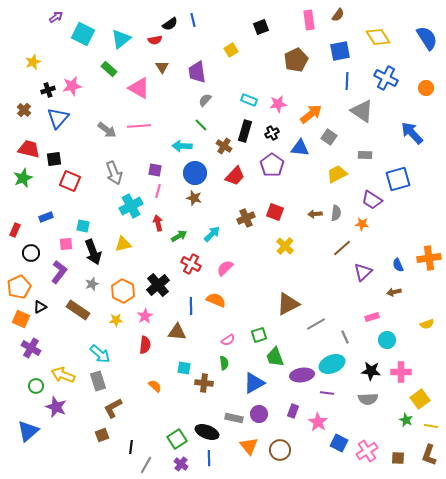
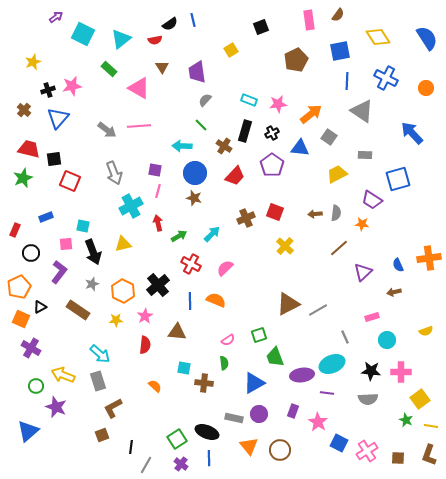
brown line at (342, 248): moved 3 px left
blue line at (191, 306): moved 1 px left, 5 px up
gray line at (316, 324): moved 2 px right, 14 px up
yellow semicircle at (427, 324): moved 1 px left, 7 px down
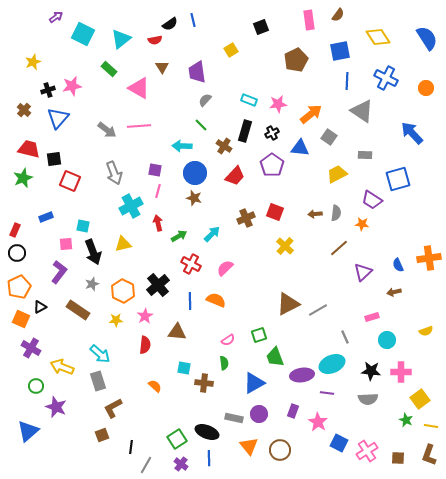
black circle at (31, 253): moved 14 px left
yellow arrow at (63, 375): moved 1 px left, 8 px up
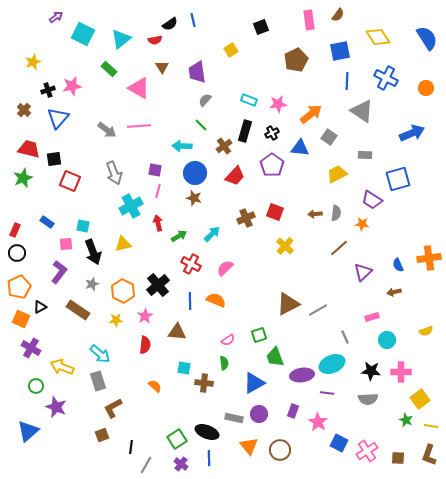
blue arrow at (412, 133): rotated 110 degrees clockwise
brown cross at (224, 146): rotated 21 degrees clockwise
blue rectangle at (46, 217): moved 1 px right, 5 px down; rotated 56 degrees clockwise
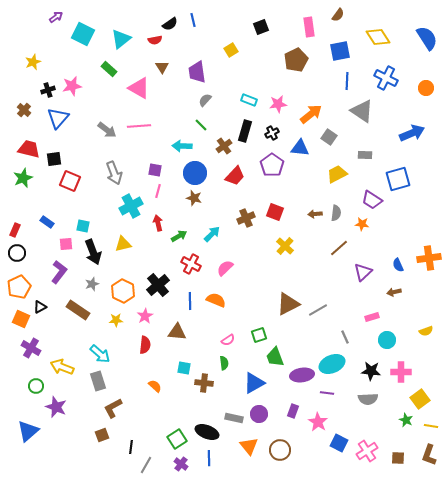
pink rectangle at (309, 20): moved 7 px down
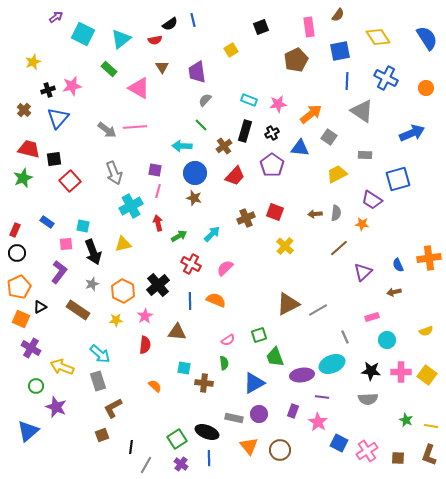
pink line at (139, 126): moved 4 px left, 1 px down
red square at (70, 181): rotated 25 degrees clockwise
purple line at (327, 393): moved 5 px left, 4 px down
yellow square at (420, 399): moved 7 px right, 24 px up; rotated 18 degrees counterclockwise
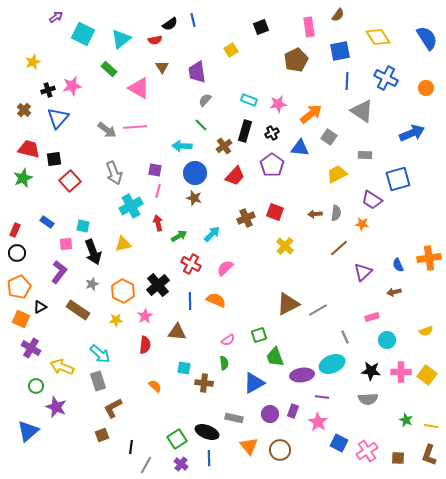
purple circle at (259, 414): moved 11 px right
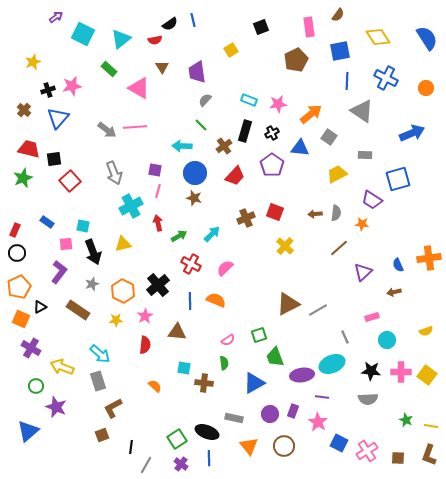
brown circle at (280, 450): moved 4 px right, 4 px up
